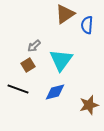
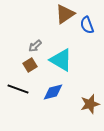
blue semicircle: rotated 24 degrees counterclockwise
gray arrow: moved 1 px right
cyan triangle: rotated 35 degrees counterclockwise
brown square: moved 2 px right
blue diamond: moved 2 px left
brown star: moved 1 px right, 1 px up
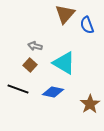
brown triangle: rotated 15 degrees counterclockwise
gray arrow: rotated 56 degrees clockwise
cyan triangle: moved 3 px right, 3 px down
brown square: rotated 16 degrees counterclockwise
blue diamond: rotated 25 degrees clockwise
brown star: rotated 18 degrees counterclockwise
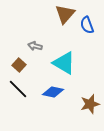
brown square: moved 11 px left
black line: rotated 25 degrees clockwise
brown star: rotated 18 degrees clockwise
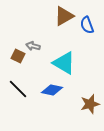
brown triangle: moved 1 px left, 2 px down; rotated 20 degrees clockwise
gray arrow: moved 2 px left
brown square: moved 1 px left, 9 px up; rotated 16 degrees counterclockwise
blue diamond: moved 1 px left, 2 px up
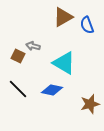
brown triangle: moved 1 px left, 1 px down
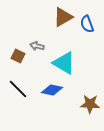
blue semicircle: moved 1 px up
gray arrow: moved 4 px right
brown star: rotated 18 degrees clockwise
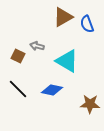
cyan triangle: moved 3 px right, 2 px up
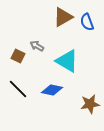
blue semicircle: moved 2 px up
gray arrow: rotated 16 degrees clockwise
brown star: rotated 12 degrees counterclockwise
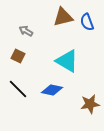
brown triangle: rotated 15 degrees clockwise
gray arrow: moved 11 px left, 15 px up
